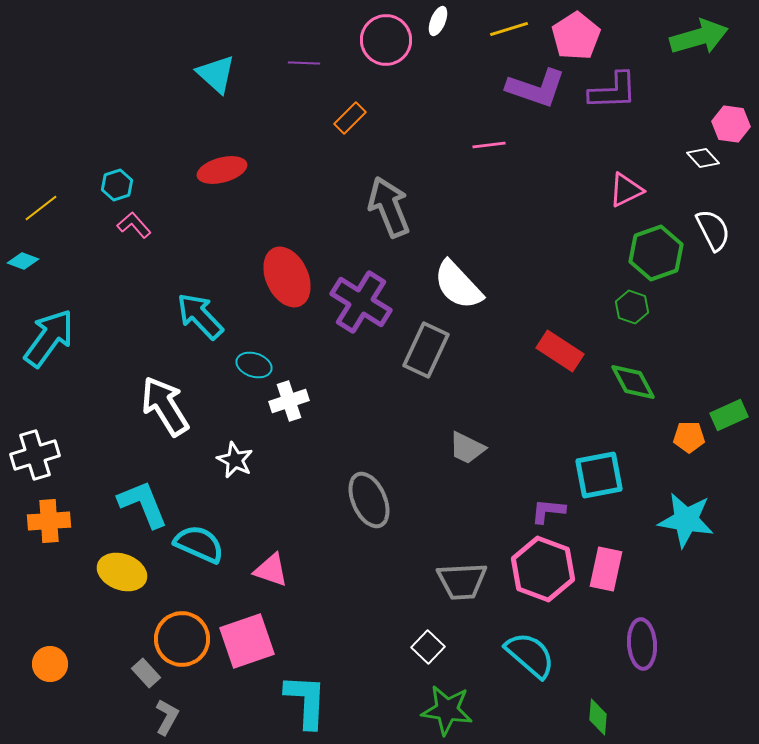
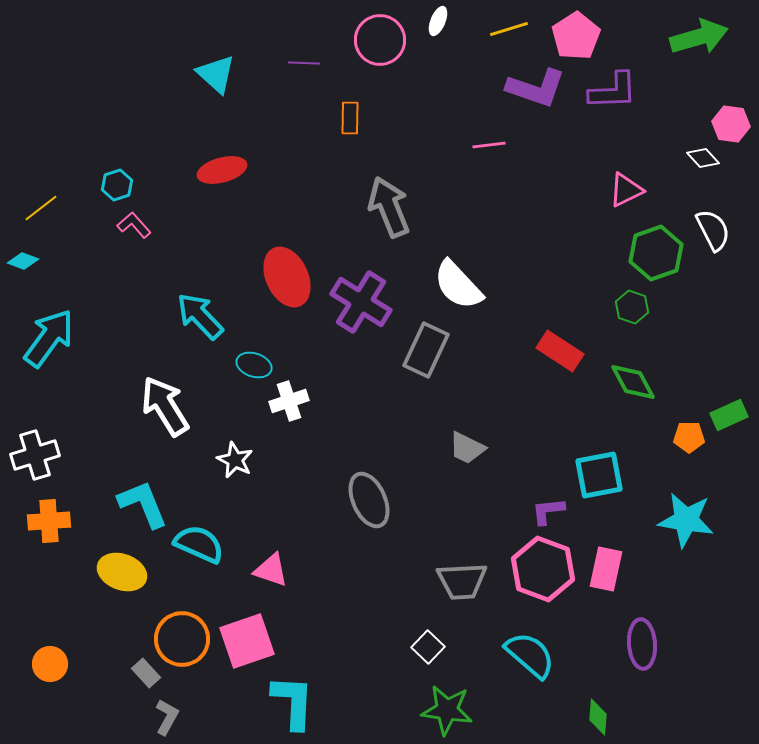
pink circle at (386, 40): moved 6 px left
orange rectangle at (350, 118): rotated 44 degrees counterclockwise
purple L-shape at (548, 511): rotated 12 degrees counterclockwise
cyan L-shape at (306, 701): moved 13 px left, 1 px down
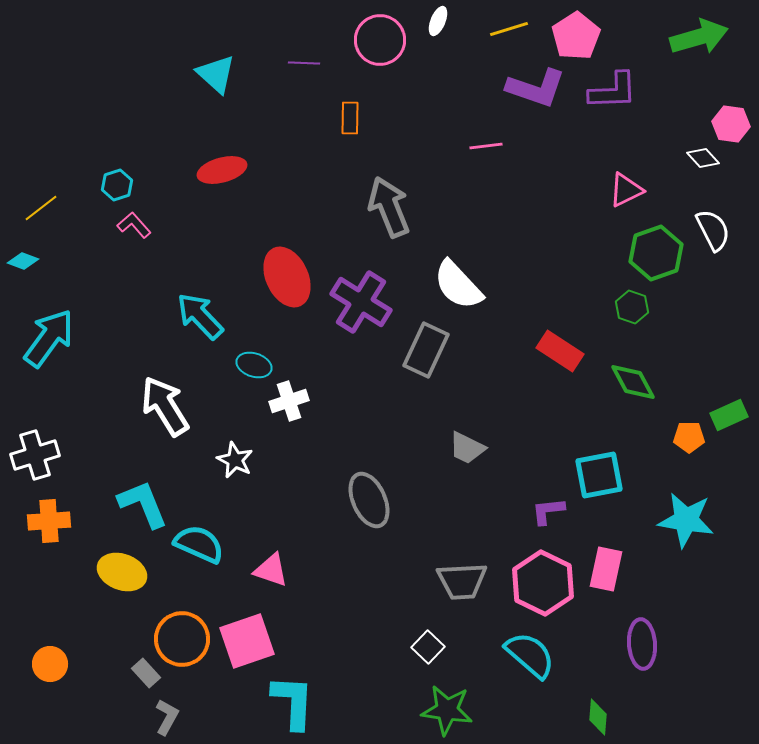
pink line at (489, 145): moved 3 px left, 1 px down
pink hexagon at (543, 569): moved 14 px down; rotated 6 degrees clockwise
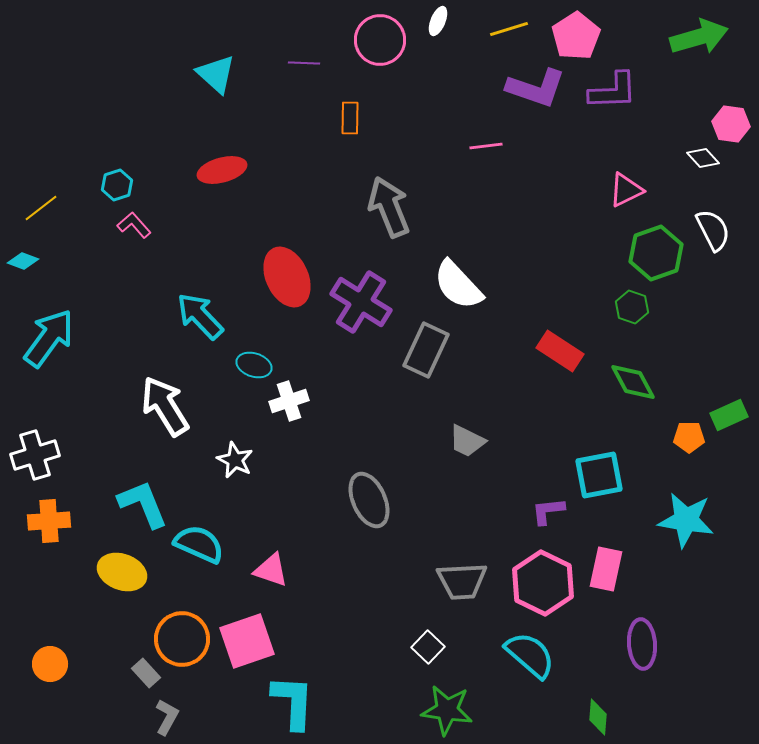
gray trapezoid at (467, 448): moved 7 px up
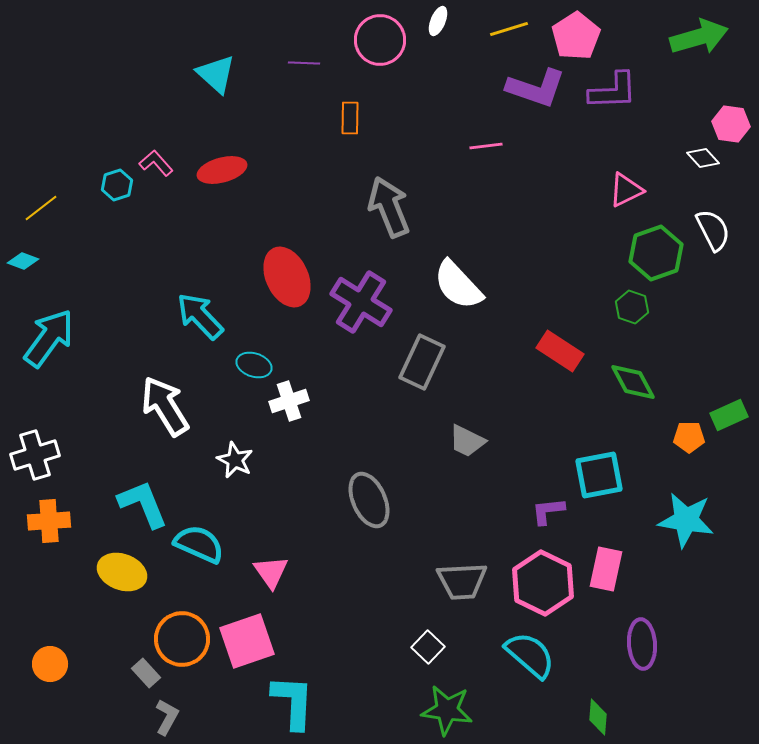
pink L-shape at (134, 225): moved 22 px right, 62 px up
gray rectangle at (426, 350): moved 4 px left, 12 px down
pink triangle at (271, 570): moved 2 px down; rotated 36 degrees clockwise
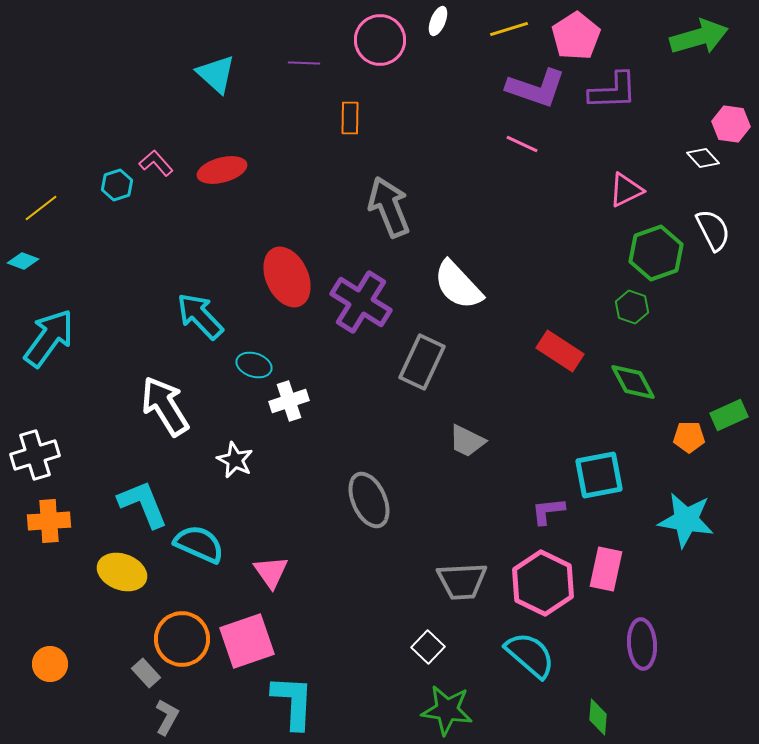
pink line at (486, 146): moved 36 px right, 2 px up; rotated 32 degrees clockwise
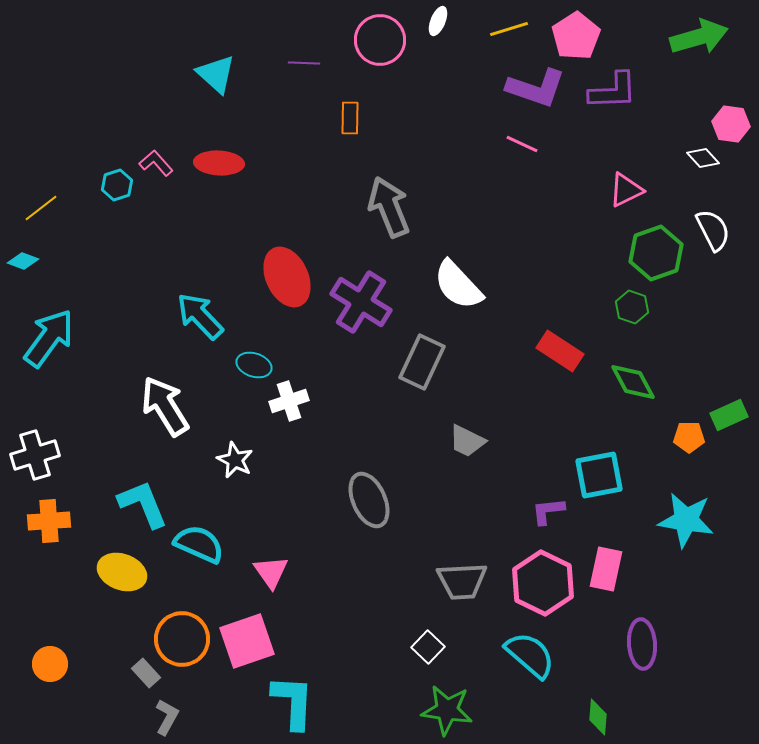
red ellipse at (222, 170): moved 3 px left, 7 px up; rotated 18 degrees clockwise
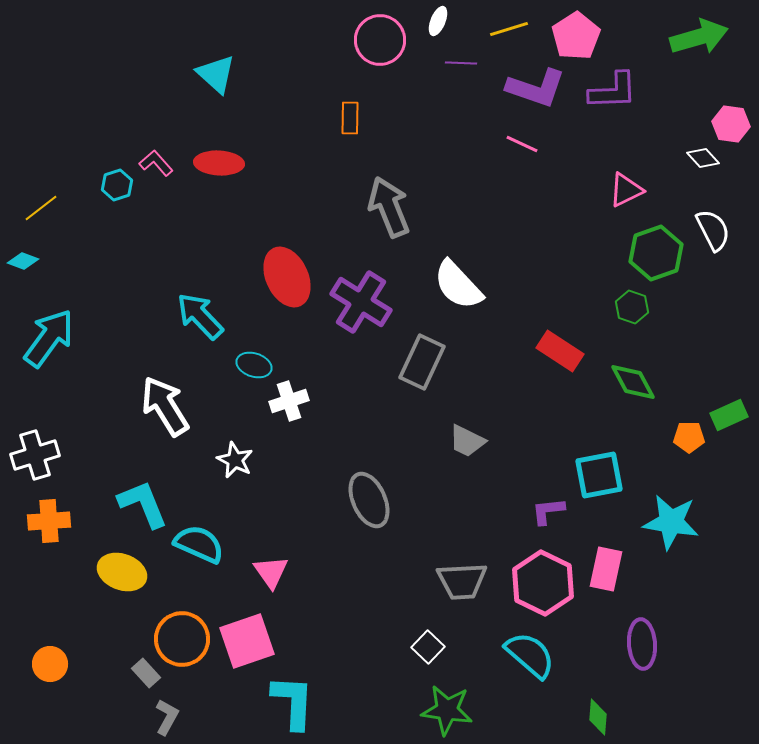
purple line at (304, 63): moved 157 px right
cyan star at (686, 520): moved 15 px left, 2 px down
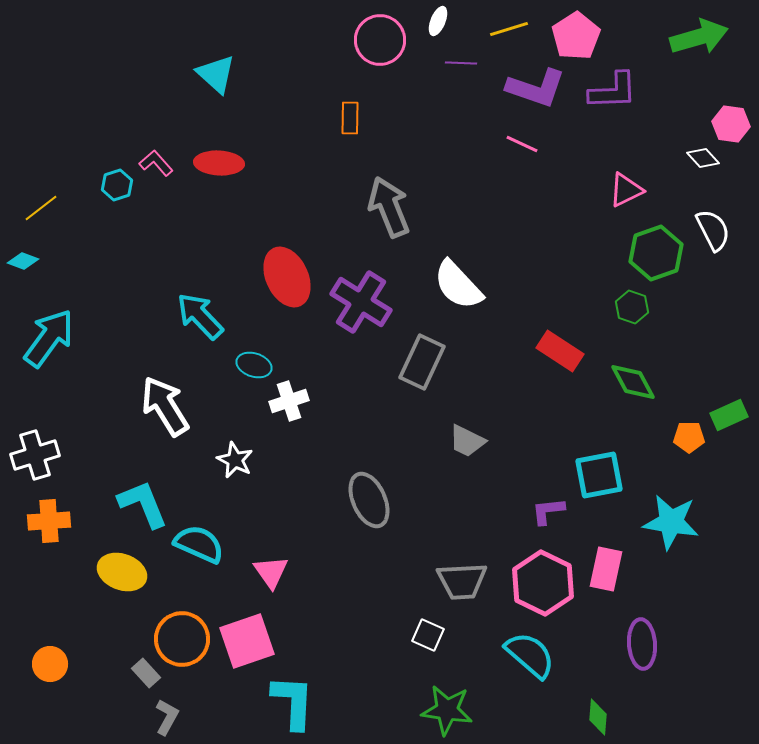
white square at (428, 647): moved 12 px up; rotated 20 degrees counterclockwise
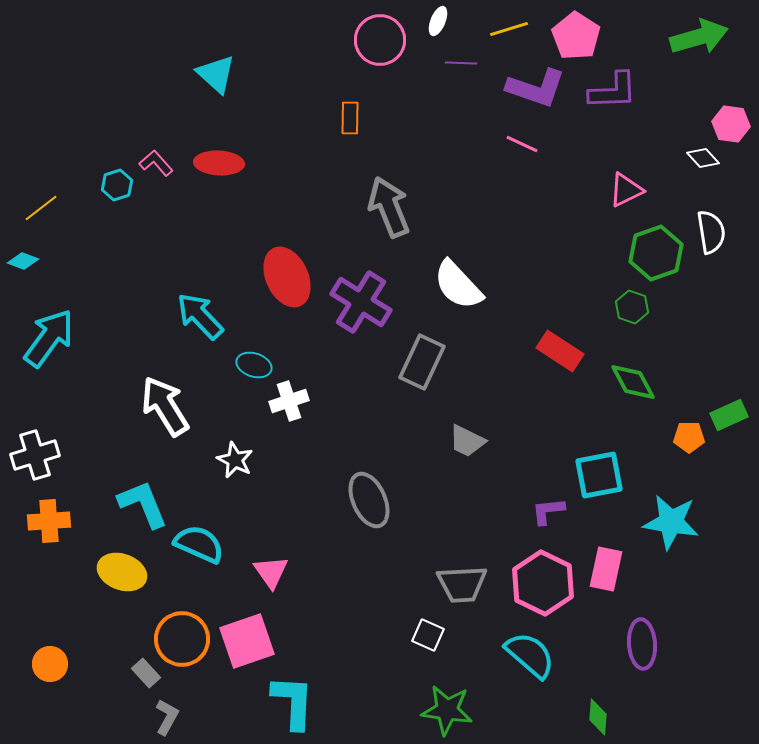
pink pentagon at (576, 36): rotated 6 degrees counterclockwise
white semicircle at (713, 230): moved 2 px left, 2 px down; rotated 18 degrees clockwise
gray trapezoid at (462, 581): moved 3 px down
